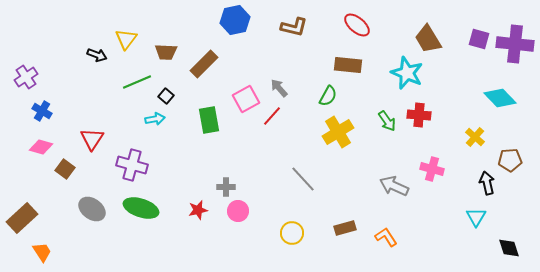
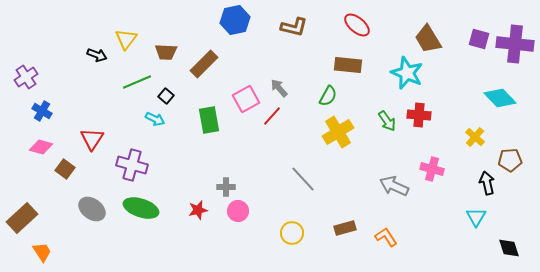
cyan arrow at (155, 119): rotated 36 degrees clockwise
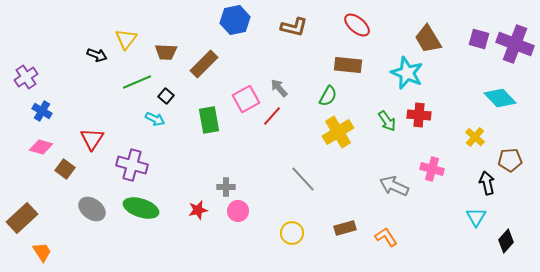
purple cross at (515, 44): rotated 15 degrees clockwise
black diamond at (509, 248): moved 3 px left, 7 px up; rotated 60 degrees clockwise
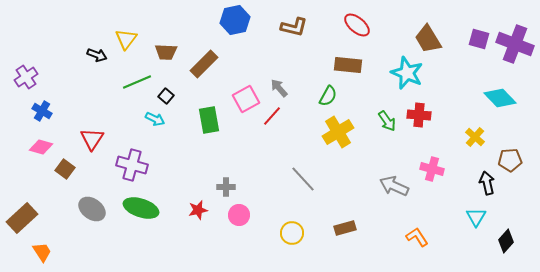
pink circle at (238, 211): moved 1 px right, 4 px down
orange L-shape at (386, 237): moved 31 px right
